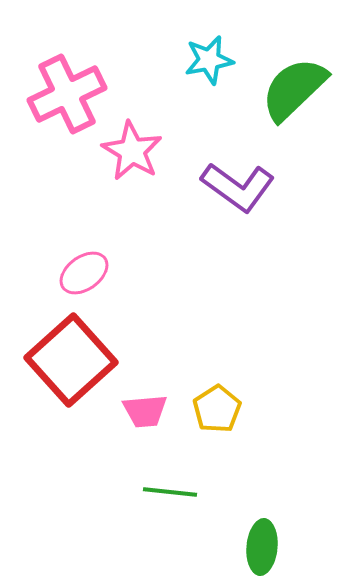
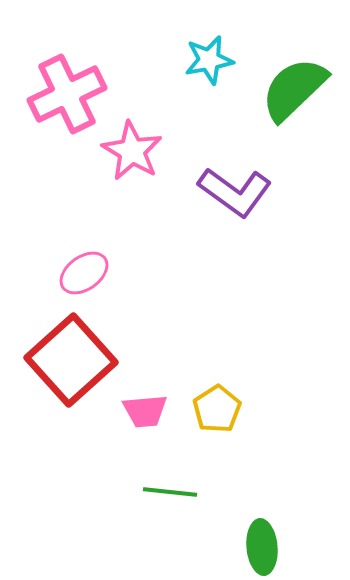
purple L-shape: moved 3 px left, 5 px down
green ellipse: rotated 10 degrees counterclockwise
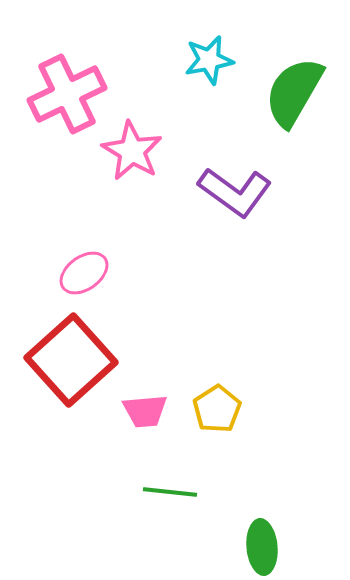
green semicircle: moved 3 px down; rotated 16 degrees counterclockwise
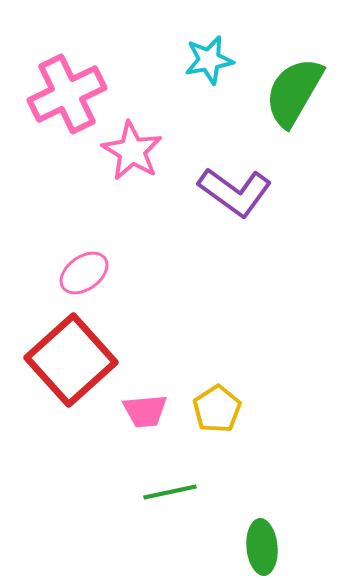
green line: rotated 18 degrees counterclockwise
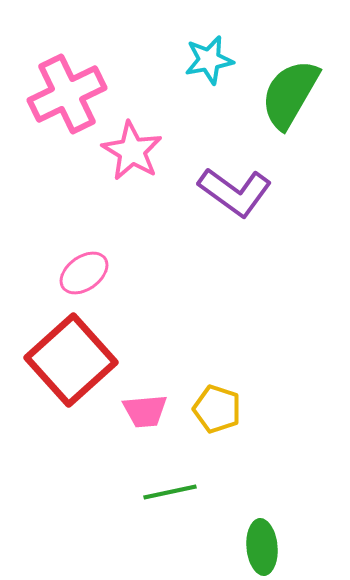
green semicircle: moved 4 px left, 2 px down
yellow pentagon: rotated 21 degrees counterclockwise
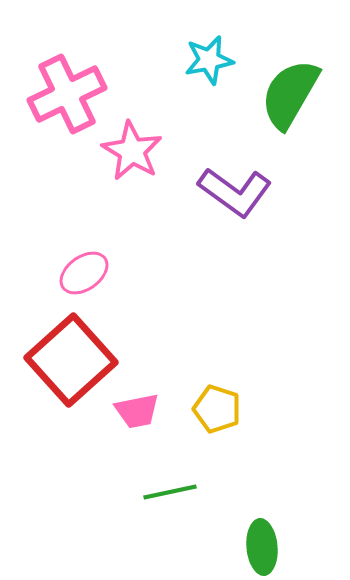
pink trapezoid: moved 8 px left; rotated 6 degrees counterclockwise
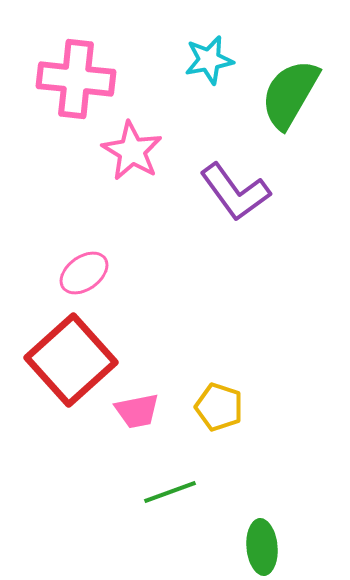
pink cross: moved 9 px right, 15 px up; rotated 32 degrees clockwise
purple L-shape: rotated 18 degrees clockwise
yellow pentagon: moved 2 px right, 2 px up
green line: rotated 8 degrees counterclockwise
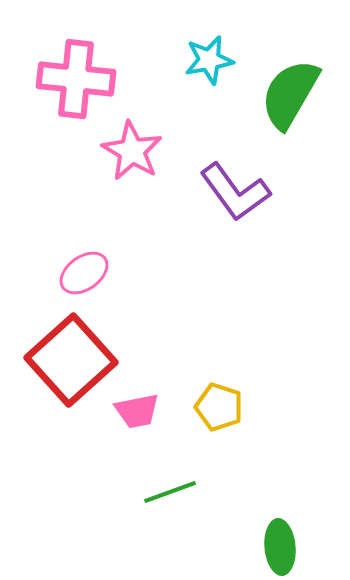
green ellipse: moved 18 px right
